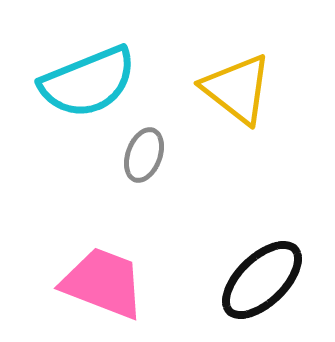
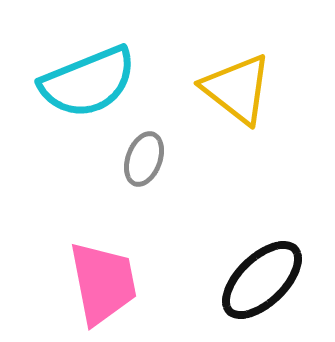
gray ellipse: moved 4 px down
pink trapezoid: rotated 58 degrees clockwise
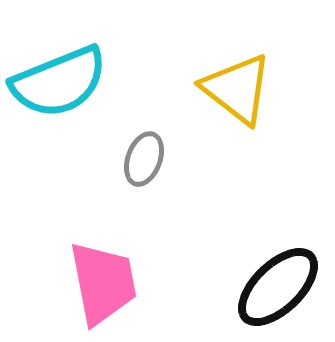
cyan semicircle: moved 29 px left
black ellipse: moved 16 px right, 7 px down
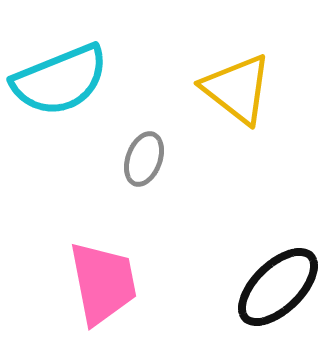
cyan semicircle: moved 1 px right, 2 px up
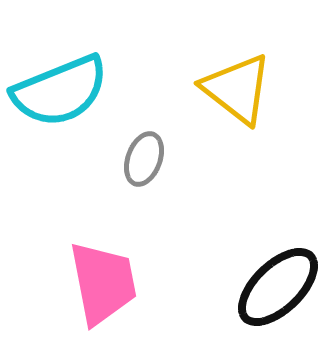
cyan semicircle: moved 11 px down
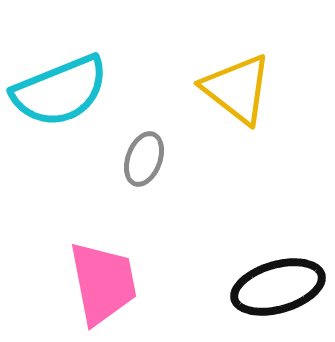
black ellipse: rotated 28 degrees clockwise
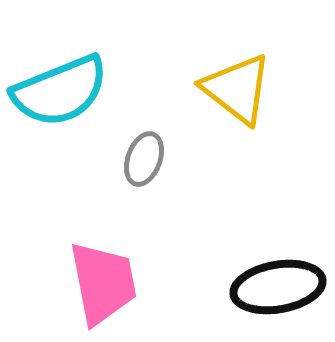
black ellipse: rotated 6 degrees clockwise
